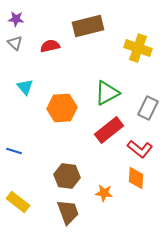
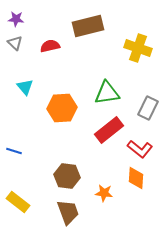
green triangle: rotated 20 degrees clockwise
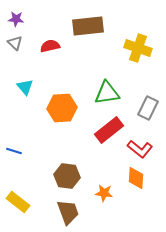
brown rectangle: rotated 8 degrees clockwise
